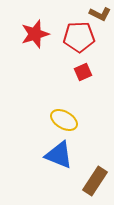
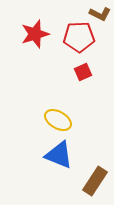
yellow ellipse: moved 6 px left
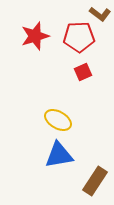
brown L-shape: rotated 10 degrees clockwise
red star: moved 2 px down
blue triangle: rotated 32 degrees counterclockwise
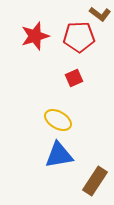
red square: moved 9 px left, 6 px down
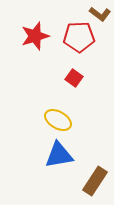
red square: rotated 30 degrees counterclockwise
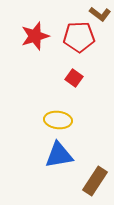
yellow ellipse: rotated 24 degrees counterclockwise
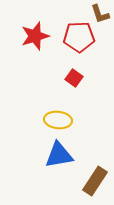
brown L-shape: rotated 35 degrees clockwise
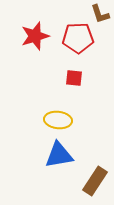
red pentagon: moved 1 px left, 1 px down
red square: rotated 30 degrees counterclockwise
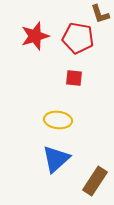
red pentagon: rotated 12 degrees clockwise
blue triangle: moved 3 px left, 4 px down; rotated 32 degrees counterclockwise
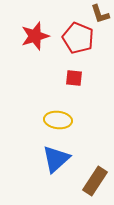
red pentagon: rotated 12 degrees clockwise
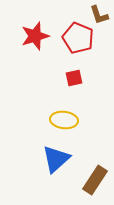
brown L-shape: moved 1 px left, 1 px down
red square: rotated 18 degrees counterclockwise
yellow ellipse: moved 6 px right
brown rectangle: moved 1 px up
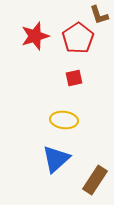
red pentagon: rotated 16 degrees clockwise
